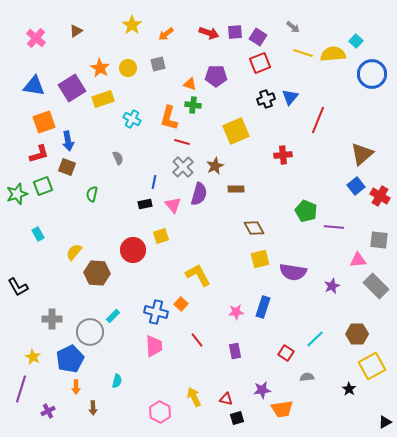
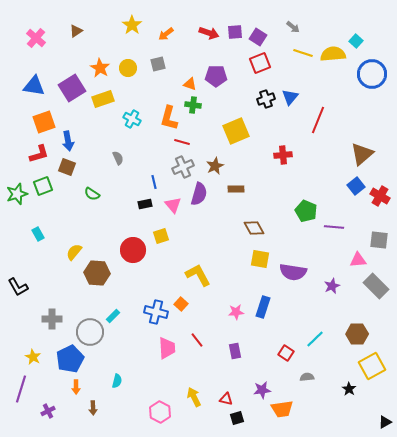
gray cross at (183, 167): rotated 20 degrees clockwise
blue line at (154, 182): rotated 24 degrees counterclockwise
green semicircle at (92, 194): rotated 70 degrees counterclockwise
yellow square at (260, 259): rotated 24 degrees clockwise
pink trapezoid at (154, 346): moved 13 px right, 2 px down
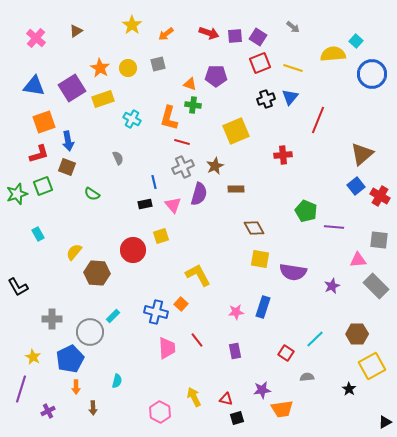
purple square at (235, 32): moved 4 px down
yellow line at (303, 53): moved 10 px left, 15 px down
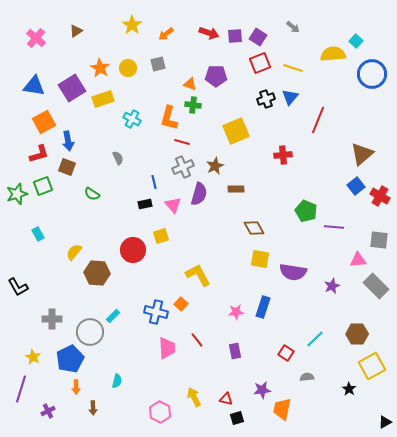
orange square at (44, 122): rotated 10 degrees counterclockwise
orange trapezoid at (282, 409): rotated 110 degrees clockwise
